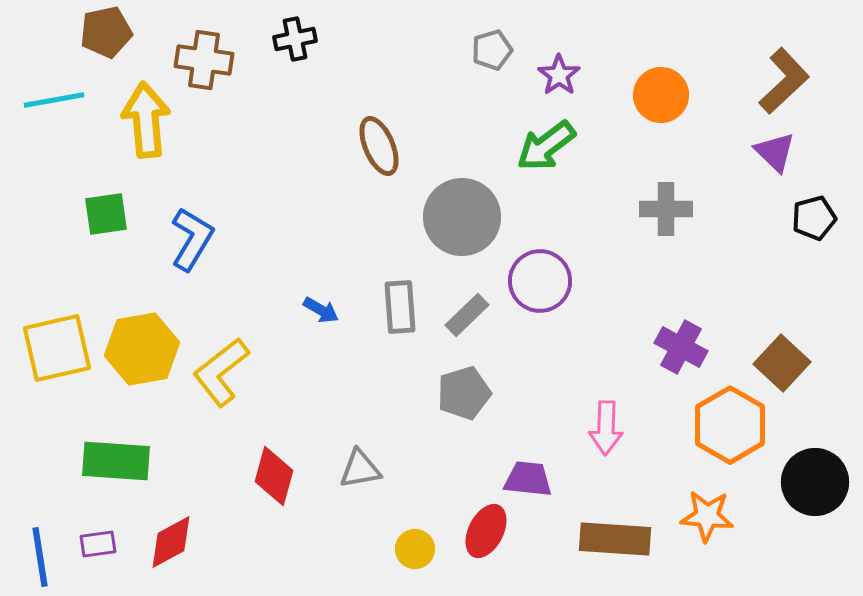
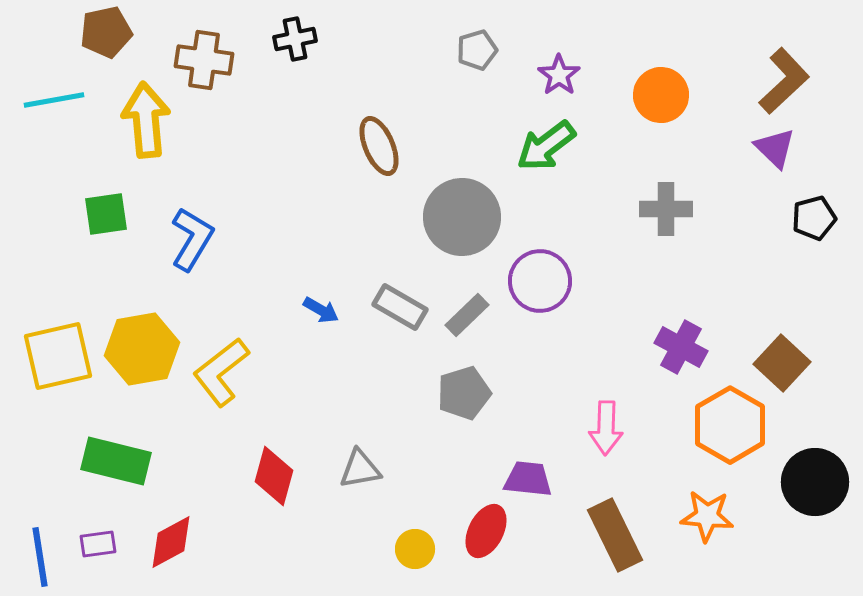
gray pentagon at (492, 50): moved 15 px left
purple triangle at (775, 152): moved 4 px up
gray rectangle at (400, 307): rotated 56 degrees counterclockwise
yellow square at (57, 348): moved 1 px right, 8 px down
green rectangle at (116, 461): rotated 10 degrees clockwise
brown rectangle at (615, 539): moved 4 px up; rotated 60 degrees clockwise
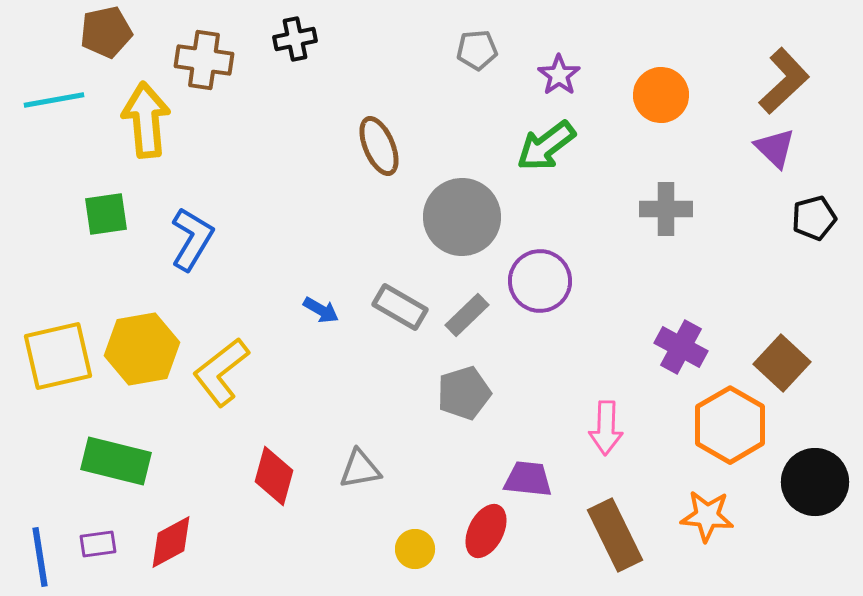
gray pentagon at (477, 50): rotated 12 degrees clockwise
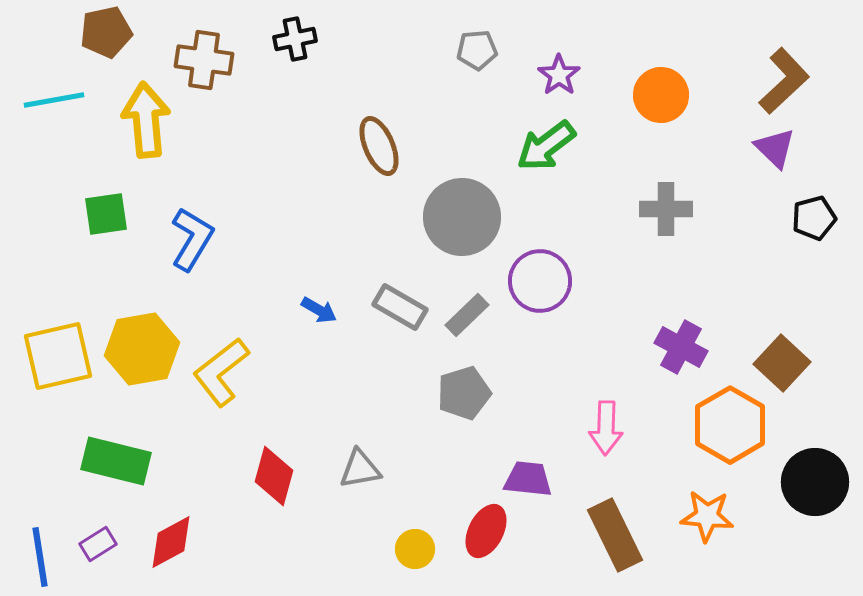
blue arrow at (321, 310): moved 2 px left
purple rectangle at (98, 544): rotated 24 degrees counterclockwise
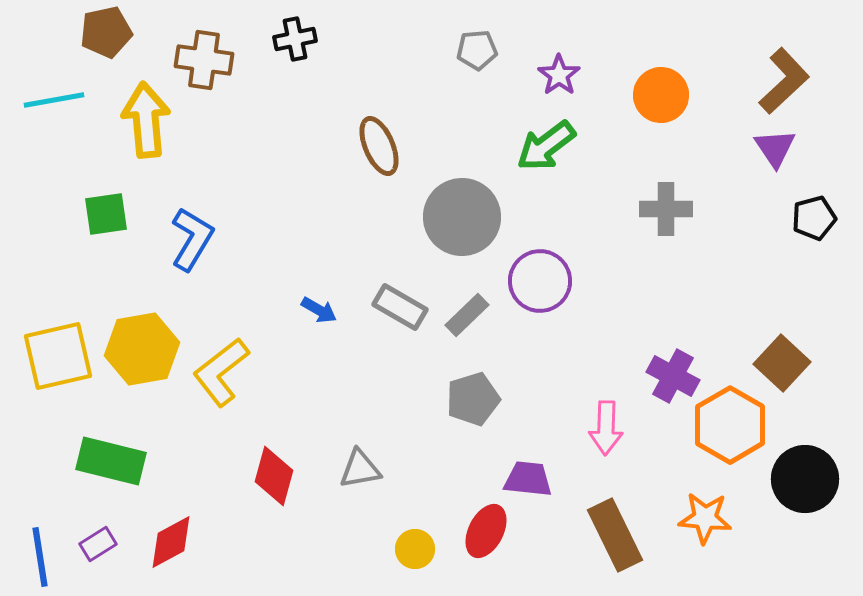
purple triangle at (775, 148): rotated 12 degrees clockwise
purple cross at (681, 347): moved 8 px left, 29 px down
gray pentagon at (464, 393): moved 9 px right, 6 px down
green rectangle at (116, 461): moved 5 px left
black circle at (815, 482): moved 10 px left, 3 px up
orange star at (707, 516): moved 2 px left, 2 px down
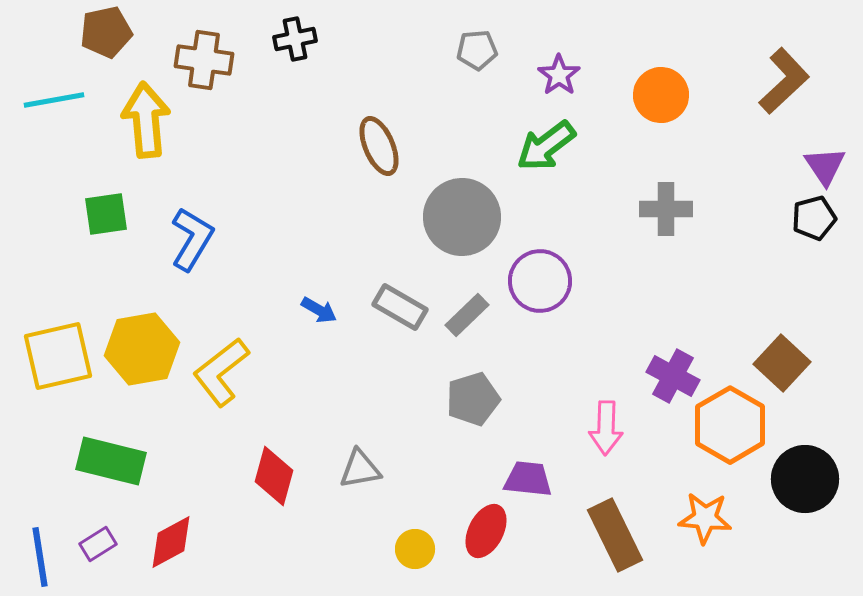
purple triangle at (775, 148): moved 50 px right, 18 px down
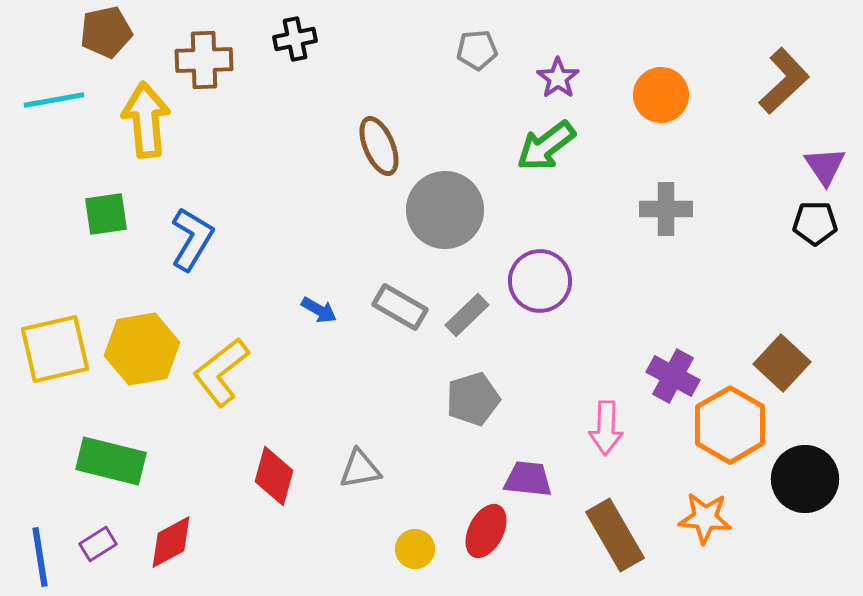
brown cross at (204, 60): rotated 10 degrees counterclockwise
purple star at (559, 75): moved 1 px left, 3 px down
gray circle at (462, 217): moved 17 px left, 7 px up
black pentagon at (814, 218): moved 1 px right, 5 px down; rotated 15 degrees clockwise
yellow square at (58, 356): moved 3 px left, 7 px up
brown rectangle at (615, 535): rotated 4 degrees counterclockwise
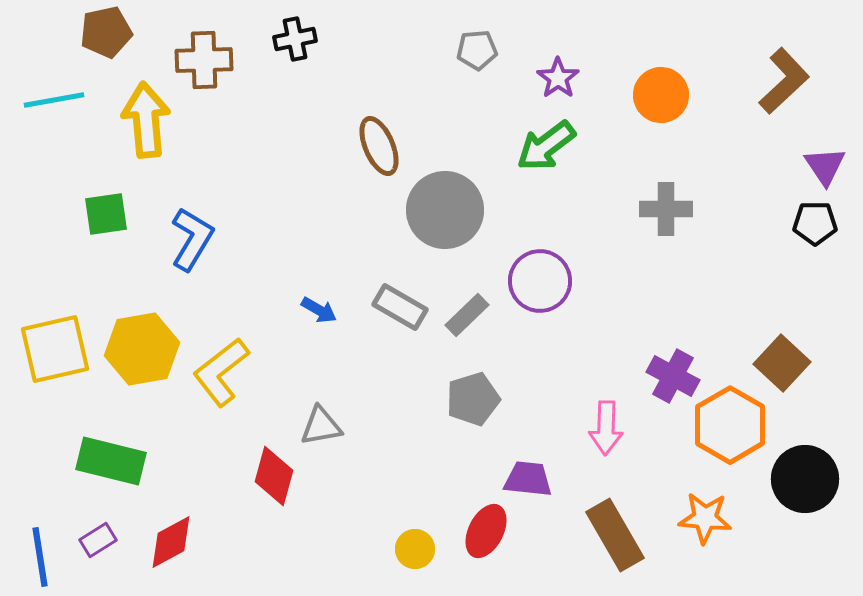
gray triangle at (360, 469): moved 39 px left, 43 px up
purple rectangle at (98, 544): moved 4 px up
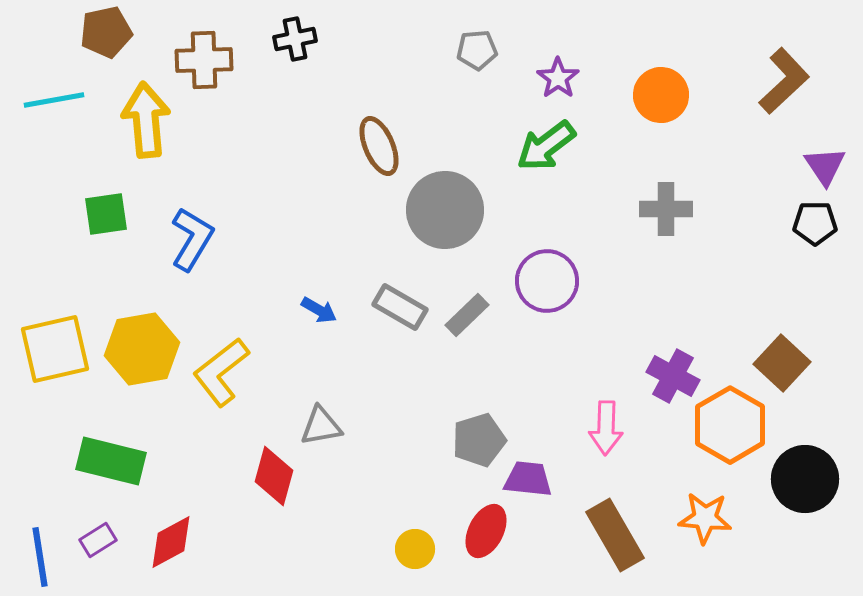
purple circle at (540, 281): moved 7 px right
gray pentagon at (473, 399): moved 6 px right, 41 px down
